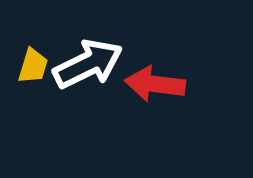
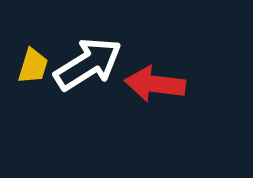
white arrow: rotated 6 degrees counterclockwise
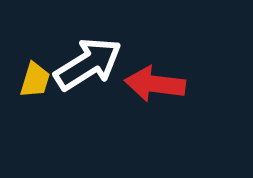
yellow trapezoid: moved 2 px right, 14 px down
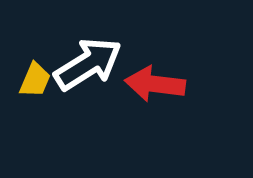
yellow trapezoid: rotated 6 degrees clockwise
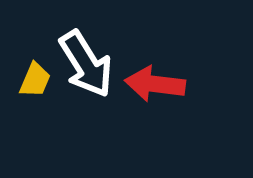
white arrow: moved 2 px left; rotated 90 degrees clockwise
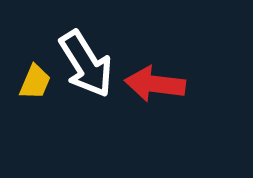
yellow trapezoid: moved 2 px down
